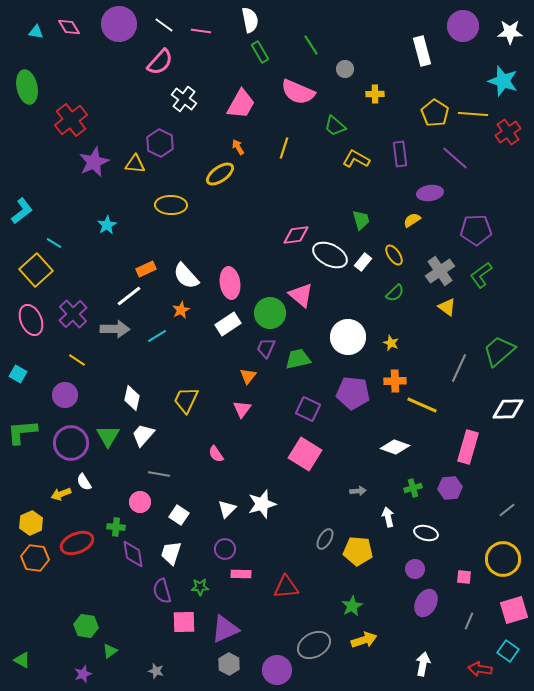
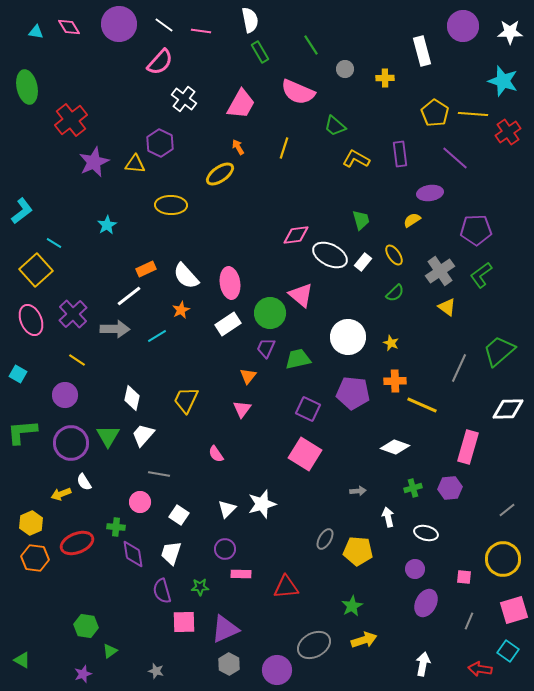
yellow cross at (375, 94): moved 10 px right, 16 px up
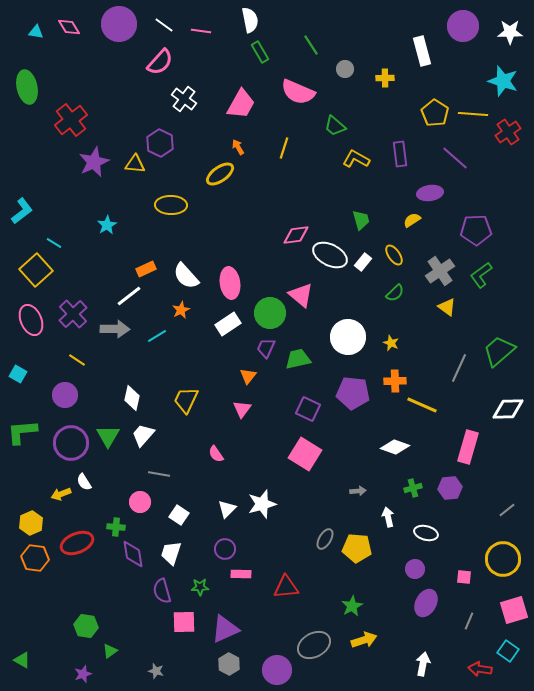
yellow pentagon at (358, 551): moved 1 px left, 3 px up
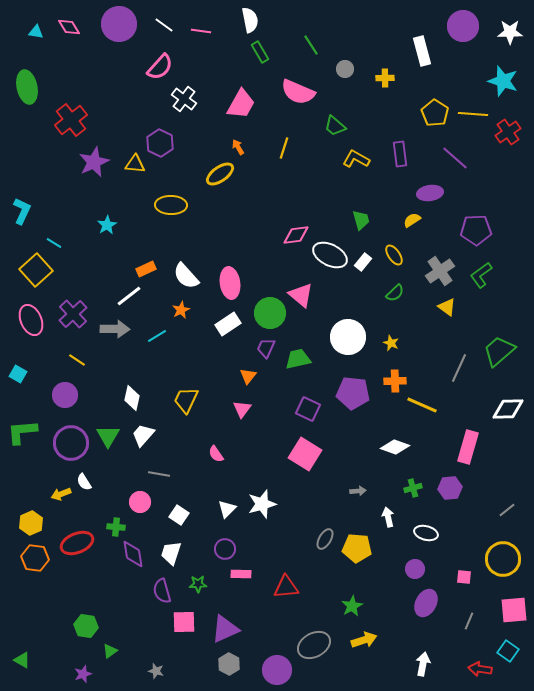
pink semicircle at (160, 62): moved 5 px down
cyan L-shape at (22, 211): rotated 28 degrees counterclockwise
green star at (200, 587): moved 2 px left, 3 px up
pink square at (514, 610): rotated 12 degrees clockwise
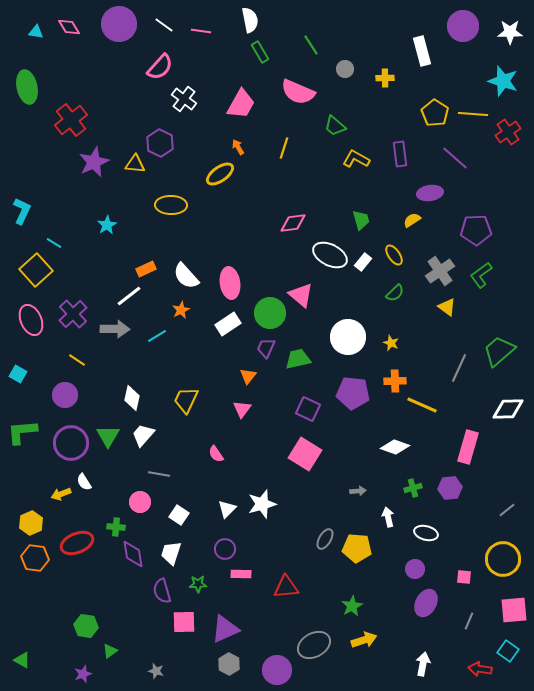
pink diamond at (296, 235): moved 3 px left, 12 px up
